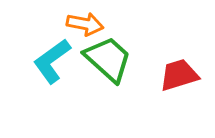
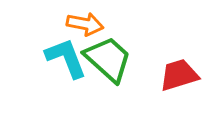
cyan L-shape: moved 14 px right, 3 px up; rotated 105 degrees clockwise
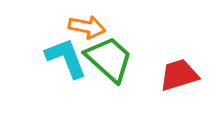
orange arrow: moved 2 px right, 3 px down
green trapezoid: moved 1 px right
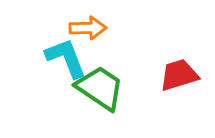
orange arrow: moved 1 px right, 1 px down; rotated 12 degrees counterclockwise
green trapezoid: moved 9 px left, 29 px down; rotated 8 degrees counterclockwise
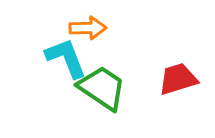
red trapezoid: moved 1 px left, 4 px down
green trapezoid: moved 2 px right
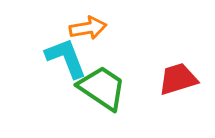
orange arrow: rotated 9 degrees counterclockwise
